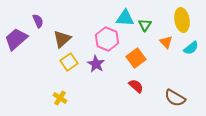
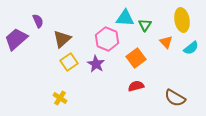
red semicircle: rotated 56 degrees counterclockwise
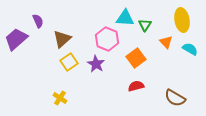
cyan semicircle: moved 1 px left, 1 px down; rotated 112 degrees counterclockwise
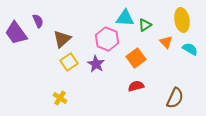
green triangle: rotated 24 degrees clockwise
purple trapezoid: moved 6 px up; rotated 85 degrees counterclockwise
brown semicircle: rotated 95 degrees counterclockwise
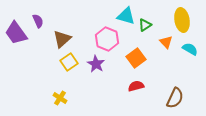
cyan triangle: moved 1 px right, 2 px up; rotated 12 degrees clockwise
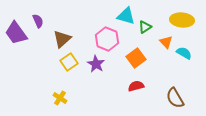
yellow ellipse: rotated 75 degrees counterclockwise
green triangle: moved 2 px down
cyan semicircle: moved 6 px left, 4 px down
brown semicircle: rotated 125 degrees clockwise
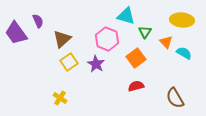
green triangle: moved 5 px down; rotated 24 degrees counterclockwise
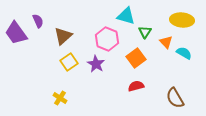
brown triangle: moved 1 px right, 3 px up
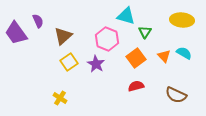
orange triangle: moved 2 px left, 14 px down
brown semicircle: moved 1 px right, 3 px up; rotated 35 degrees counterclockwise
